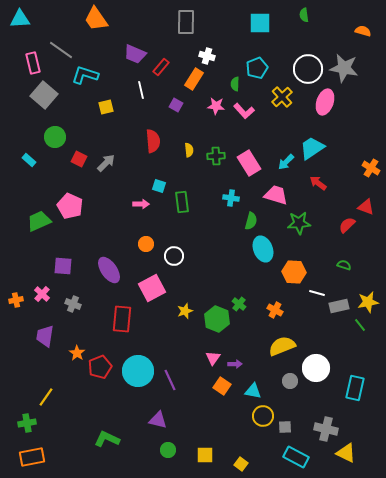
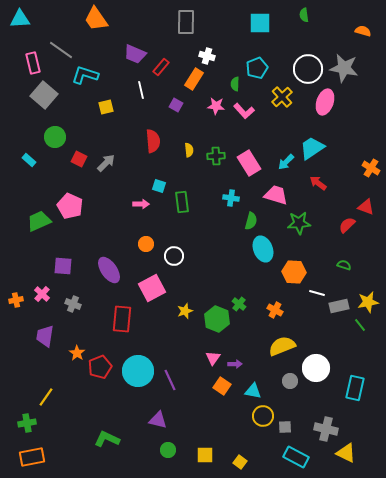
yellow square at (241, 464): moved 1 px left, 2 px up
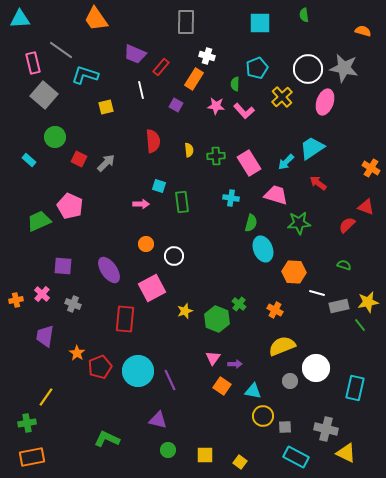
green semicircle at (251, 221): moved 2 px down
red rectangle at (122, 319): moved 3 px right
